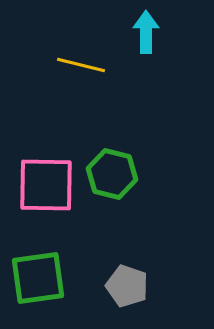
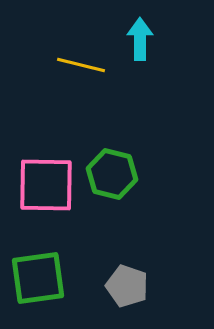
cyan arrow: moved 6 px left, 7 px down
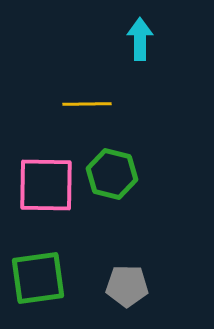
yellow line: moved 6 px right, 39 px down; rotated 15 degrees counterclockwise
gray pentagon: rotated 18 degrees counterclockwise
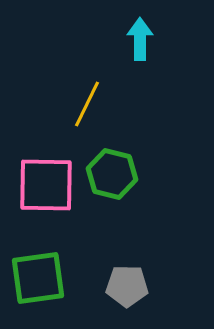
yellow line: rotated 63 degrees counterclockwise
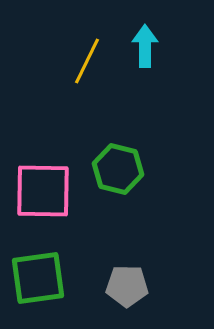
cyan arrow: moved 5 px right, 7 px down
yellow line: moved 43 px up
green hexagon: moved 6 px right, 5 px up
pink square: moved 3 px left, 6 px down
